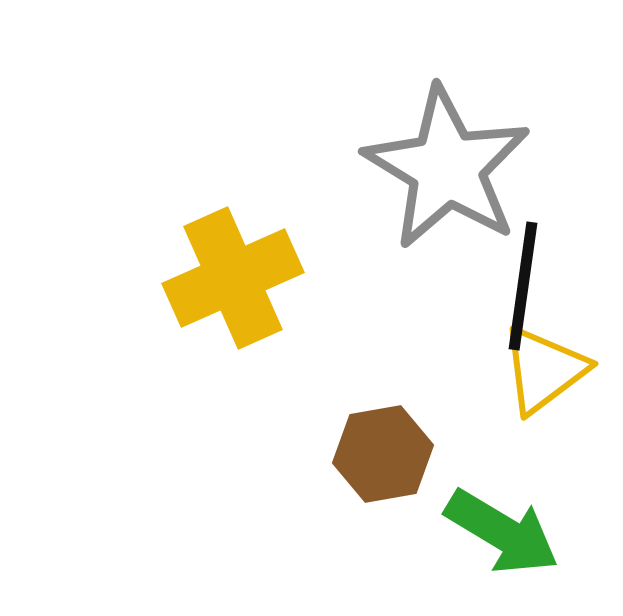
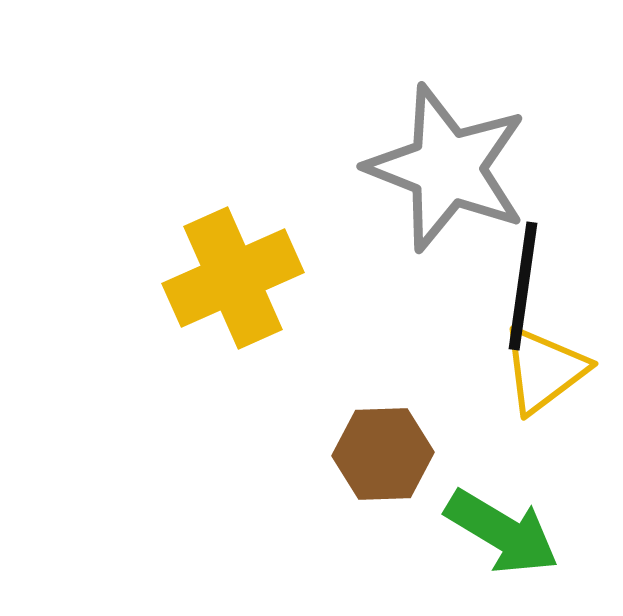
gray star: rotated 10 degrees counterclockwise
brown hexagon: rotated 8 degrees clockwise
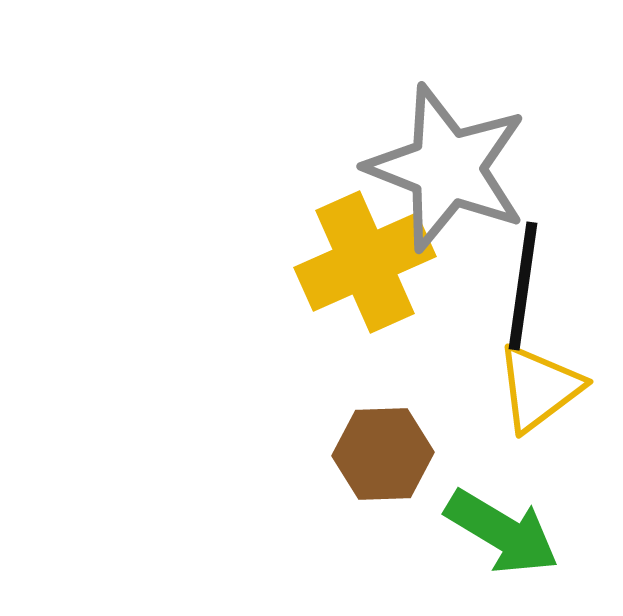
yellow cross: moved 132 px right, 16 px up
yellow triangle: moved 5 px left, 18 px down
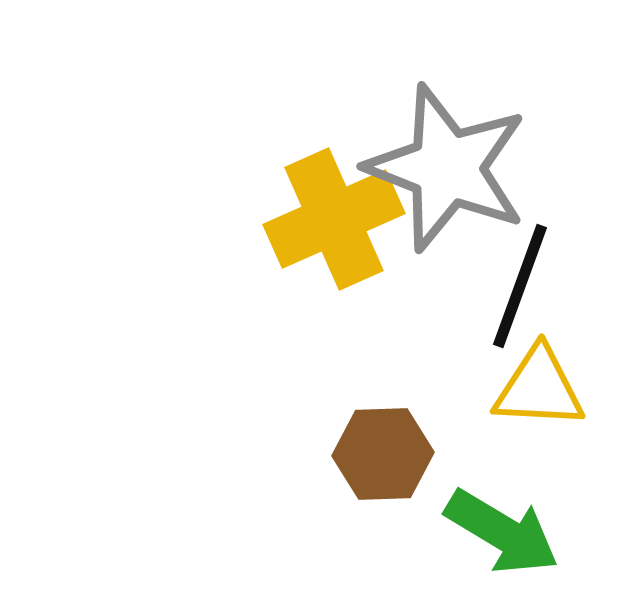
yellow cross: moved 31 px left, 43 px up
black line: moved 3 px left; rotated 12 degrees clockwise
yellow triangle: rotated 40 degrees clockwise
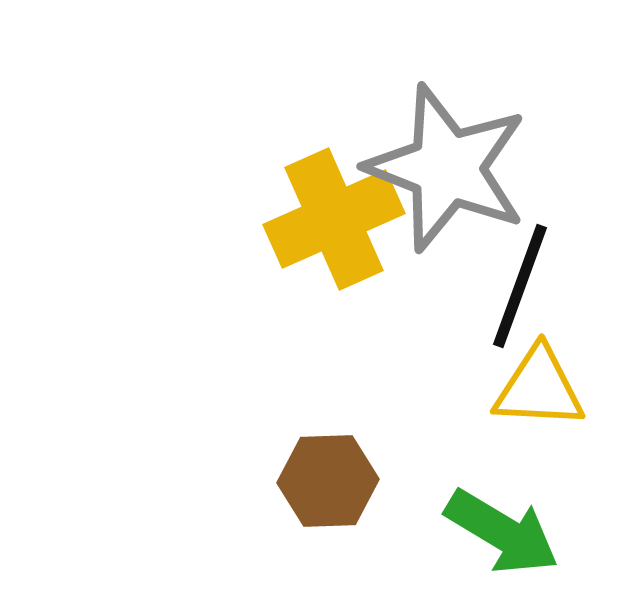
brown hexagon: moved 55 px left, 27 px down
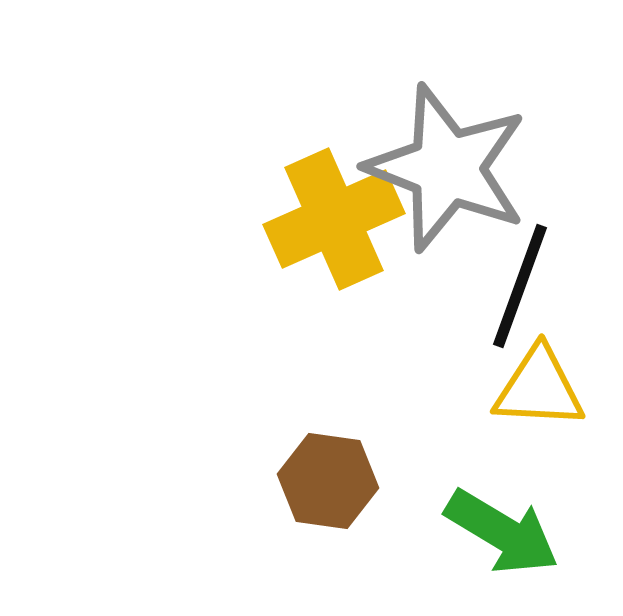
brown hexagon: rotated 10 degrees clockwise
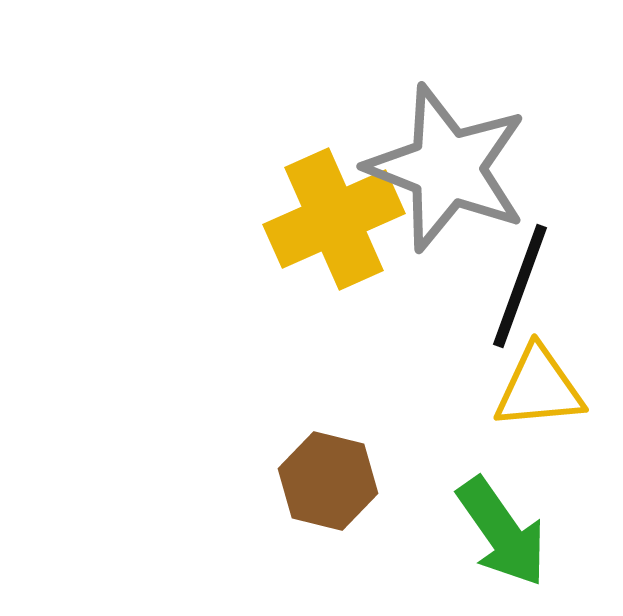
yellow triangle: rotated 8 degrees counterclockwise
brown hexagon: rotated 6 degrees clockwise
green arrow: rotated 24 degrees clockwise
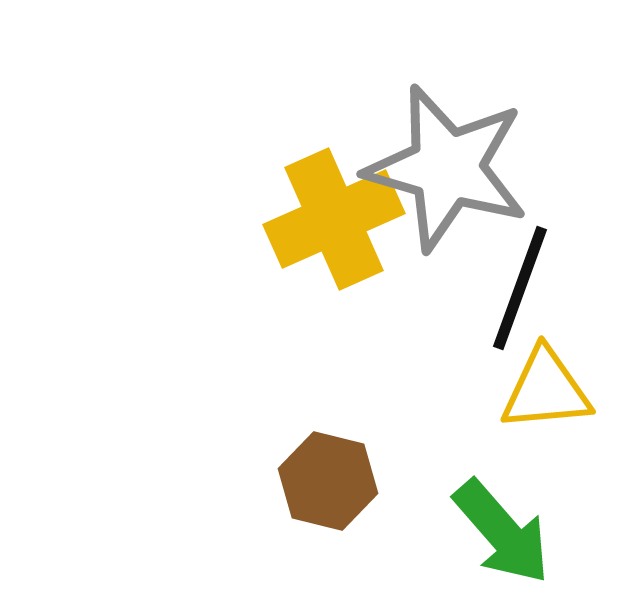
gray star: rotated 5 degrees counterclockwise
black line: moved 2 px down
yellow triangle: moved 7 px right, 2 px down
green arrow: rotated 6 degrees counterclockwise
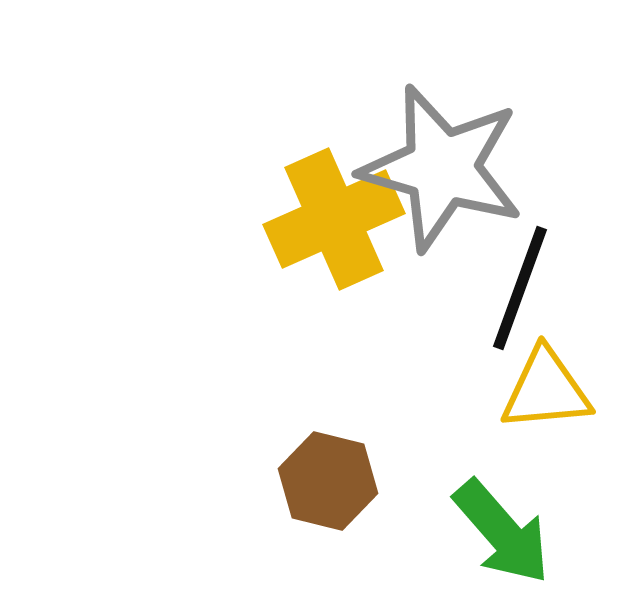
gray star: moved 5 px left
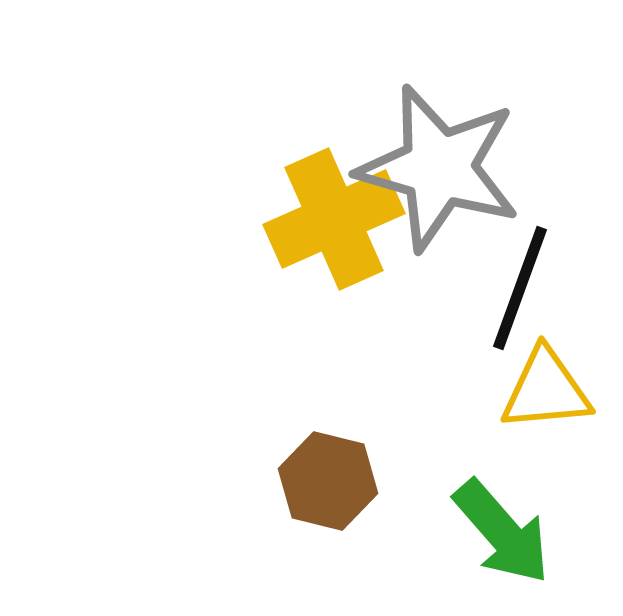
gray star: moved 3 px left
